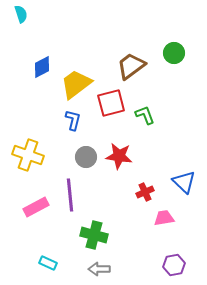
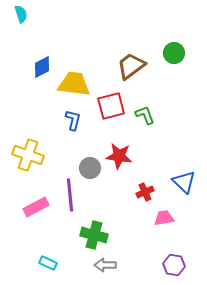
yellow trapezoid: moved 2 px left; rotated 44 degrees clockwise
red square: moved 3 px down
gray circle: moved 4 px right, 11 px down
purple hexagon: rotated 20 degrees clockwise
gray arrow: moved 6 px right, 4 px up
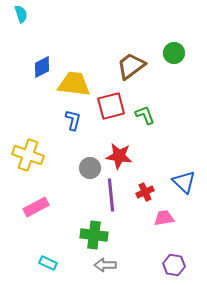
purple line: moved 41 px right
green cross: rotated 8 degrees counterclockwise
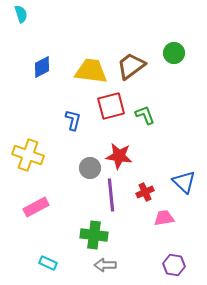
yellow trapezoid: moved 17 px right, 13 px up
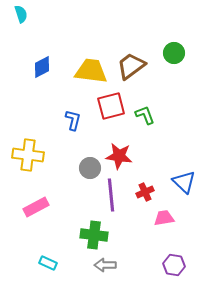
yellow cross: rotated 12 degrees counterclockwise
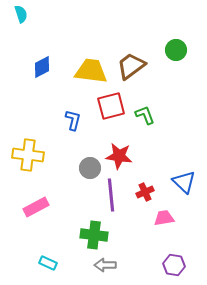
green circle: moved 2 px right, 3 px up
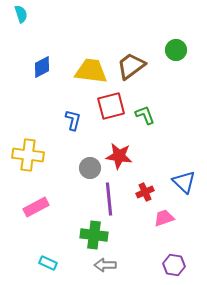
purple line: moved 2 px left, 4 px down
pink trapezoid: rotated 10 degrees counterclockwise
